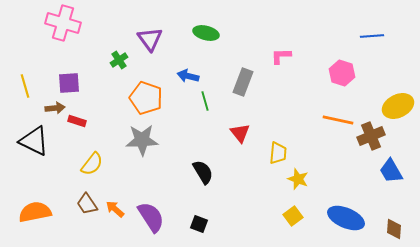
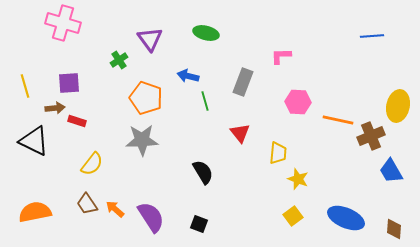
pink hexagon: moved 44 px left, 29 px down; rotated 15 degrees counterclockwise
yellow ellipse: rotated 52 degrees counterclockwise
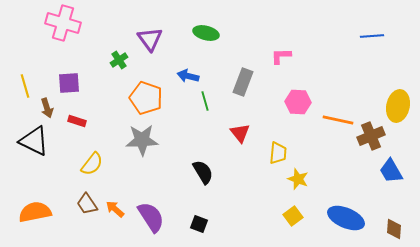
brown arrow: moved 8 px left; rotated 78 degrees clockwise
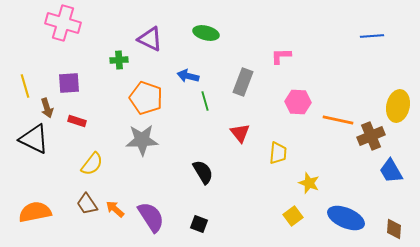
purple triangle: rotated 28 degrees counterclockwise
green cross: rotated 30 degrees clockwise
black triangle: moved 2 px up
yellow star: moved 11 px right, 4 px down
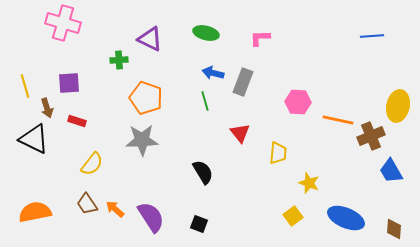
pink L-shape: moved 21 px left, 18 px up
blue arrow: moved 25 px right, 3 px up
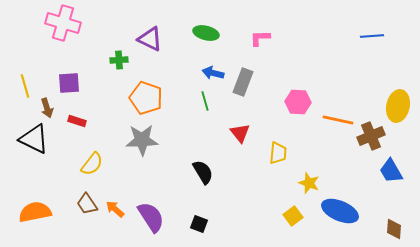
blue ellipse: moved 6 px left, 7 px up
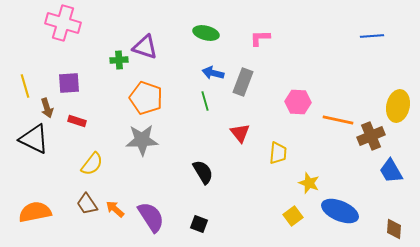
purple triangle: moved 5 px left, 8 px down; rotated 8 degrees counterclockwise
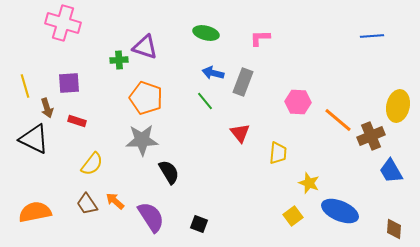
green line: rotated 24 degrees counterclockwise
orange line: rotated 28 degrees clockwise
black semicircle: moved 34 px left
orange arrow: moved 8 px up
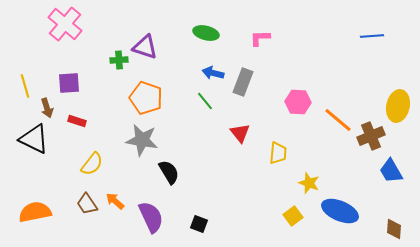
pink cross: moved 2 px right, 1 px down; rotated 24 degrees clockwise
gray star: rotated 12 degrees clockwise
purple semicircle: rotated 8 degrees clockwise
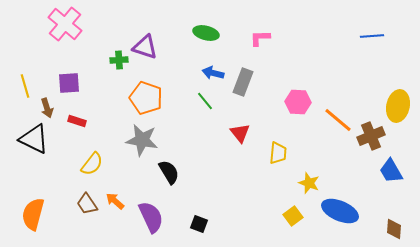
orange semicircle: moved 2 px left, 2 px down; rotated 64 degrees counterclockwise
